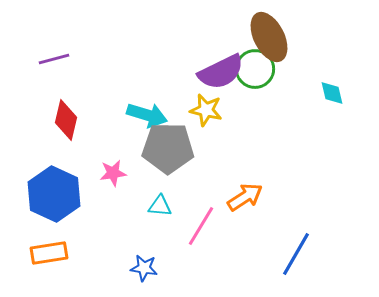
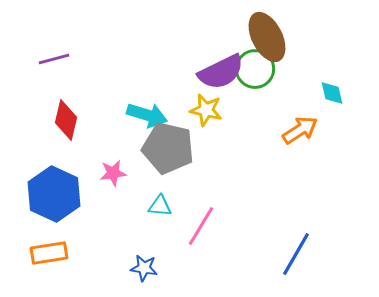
brown ellipse: moved 2 px left
gray pentagon: rotated 12 degrees clockwise
orange arrow: moved 55 px right, 67 px up
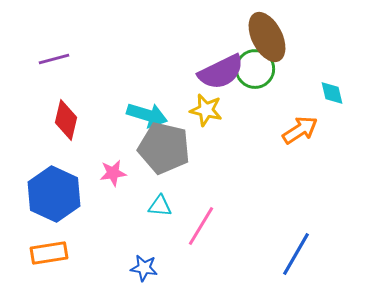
gray pentagon: moved 4 px left
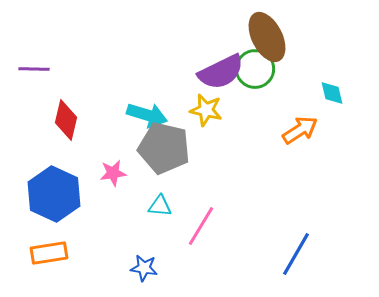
purple line: moved 20 px left, 10 px down; rotated 16 degrees clockwise
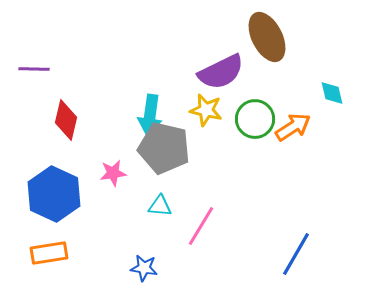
green circle: moved 50 px down
cyan arrow: moved 3 px right; rotated 81 degrees clockwise
orange arrow: moved 7 px left, 3 px up
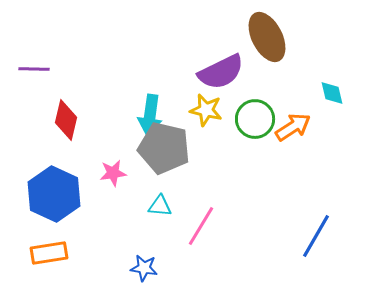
blue line: moved 20 px right, 18 px up
